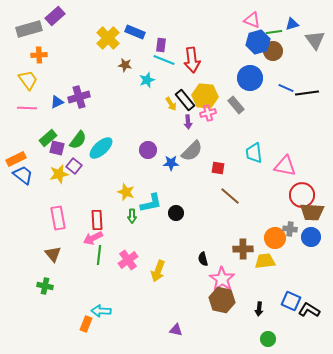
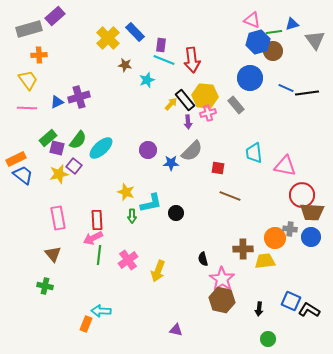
blue rectangle at (135, 32): rotated 24 degrees clockwise
yellow arrow at (171, 104): rotated 104 degrees counterclockwise
brown line at (230, 196): rotated 20 degrees counterclockwise
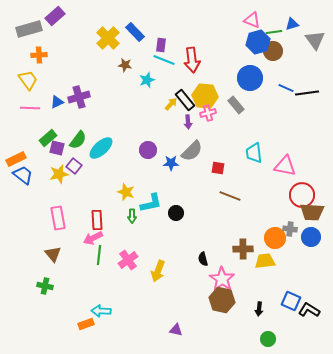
pink line at (27, 108): moved 3 px right
orange rectangle at (86, 324): rotated 49 degrees clockwise
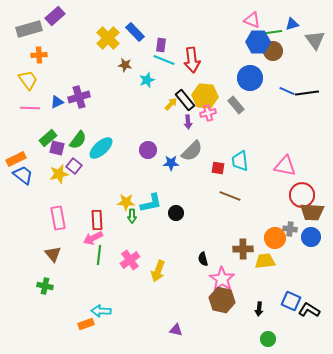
blue hexagon at (258, 42): rotated 15 degrees clockwise
blue line at (286, 88): moved 1 px right, 3 px down
cyan trapezoid at (254, 153): moved 14 px left, 8 px down
yellow star at (126, 192): moved 10 px down; rotated 18 degrees counterclockwise
pink cross at (128, 260): moved 2 px right
